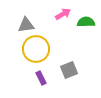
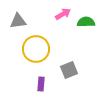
gray triangle: moved 8 px left, 4 px up
purple rectangle: moved 6 px down; rotated 32 degrees clockwise
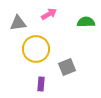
pink arrow: moved 14 px left
gray triangle: moved 2 px down
gray square: moved 2 px left, 3 px up
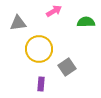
pink arrow: moved 5 px right, 3 px up
yellow circle: moved 3 px right
gray square: rotated 12 degrees counterclockwise
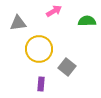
green semicircle: moved 1 px right, 1 px up
gray square: rotated 18 degrees counterclockwise
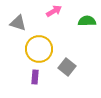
gray triangle: rotated 24 degrees clockwise
purple rectangle: moved 6 px left, 7 px up
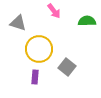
pink arrow: rotated 84 degrees clockwise
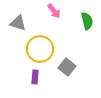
green semicircle: rotated 78 degrees clockwise
yellow circle: moved 1 px right
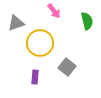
gray triangle: moved 2 px left; rotated 36 degrees counterclockwise
yellow circle: moved 6 px up
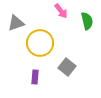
pink arrow: moved 7 px right
